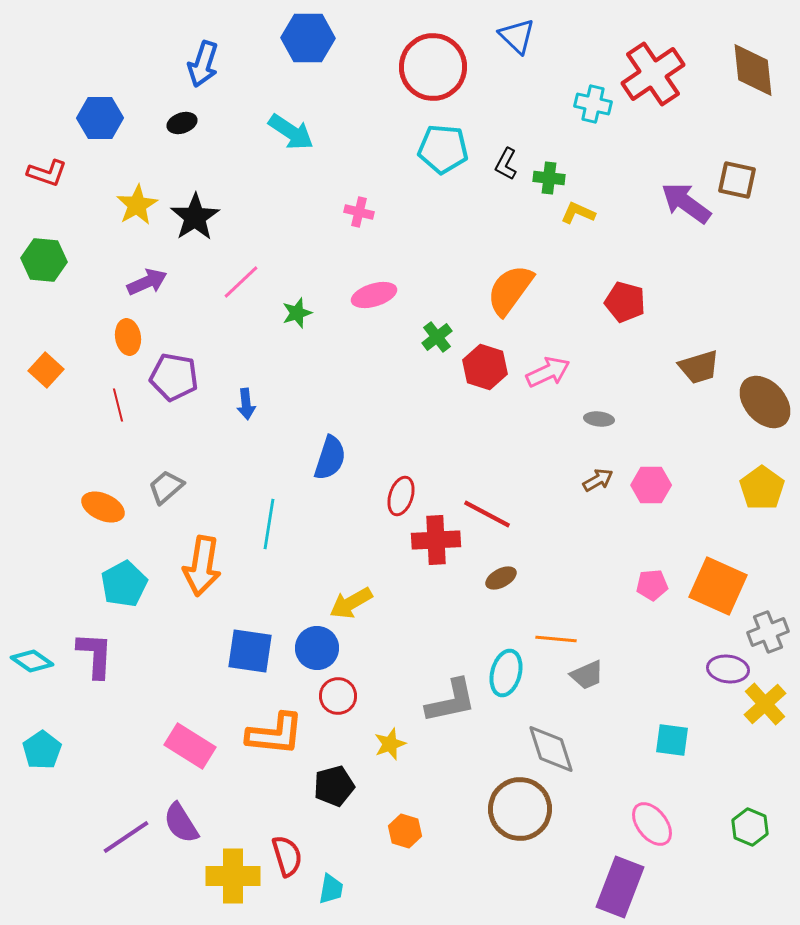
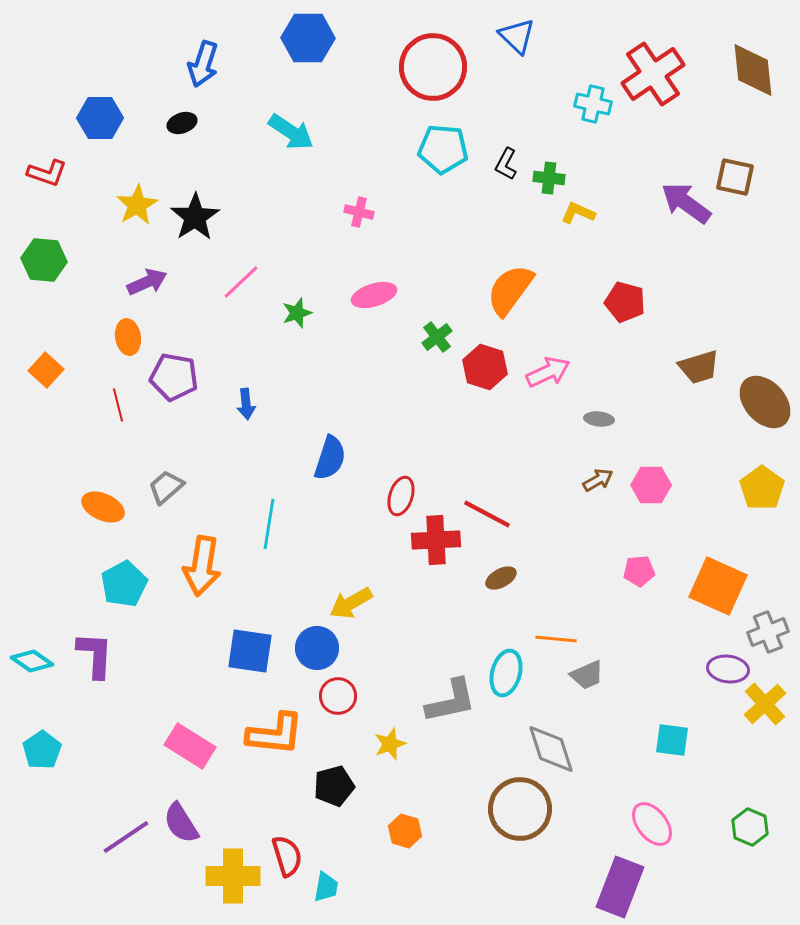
brown square at (737, 180): moved 2 px left, 3 px up
pink pentagon at (652, 585): moved 13 px left, 14 px up
cyan trapezoid at (331, 889): moved 5 px left, 2 px up
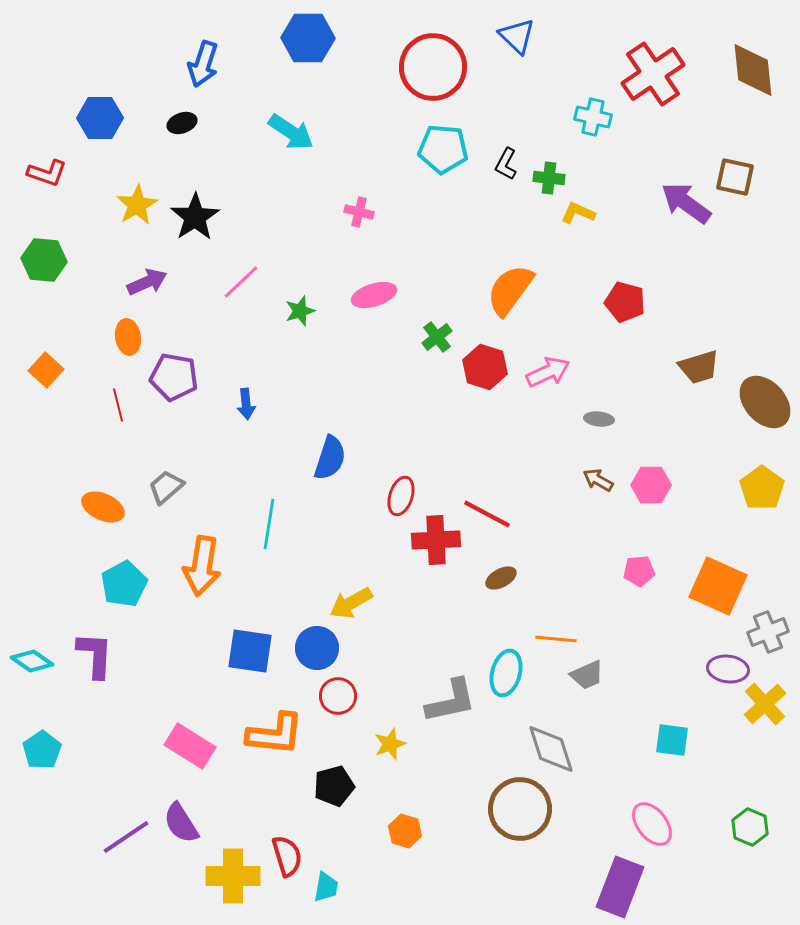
cyan cross at (593, 104): moved 13 px down
green star at (297, 313): moved 3 px right, 2 px up
brown arrow at (598, 480): rotated 120 degrees counterclockwise
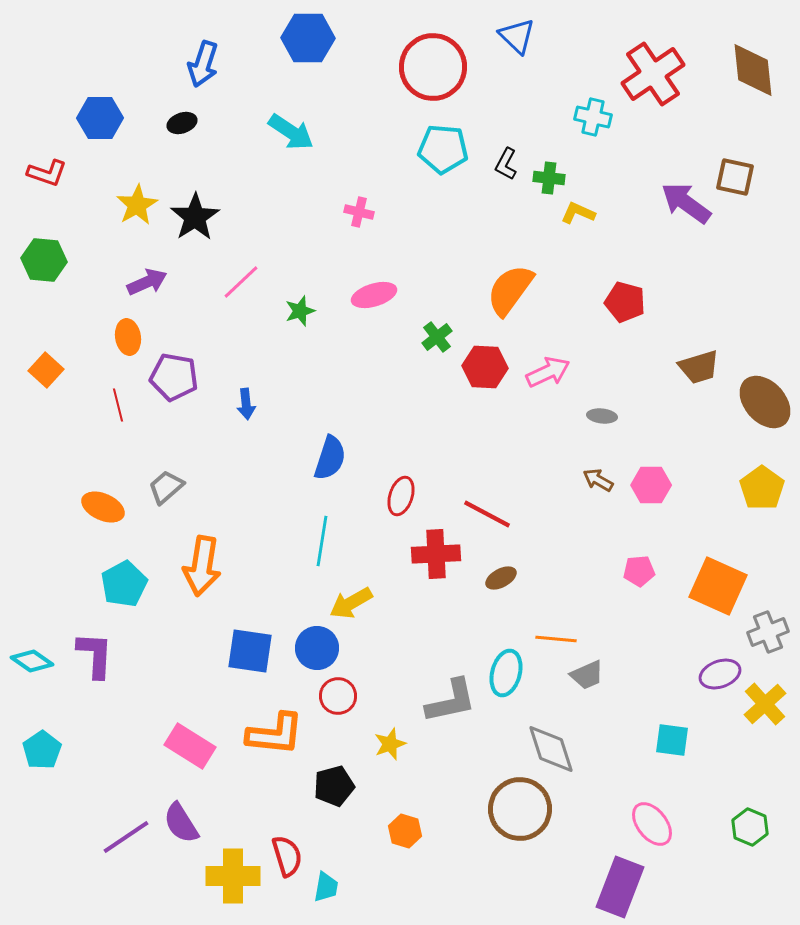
red hexagon at (485, 367): rotated 15 degrees counterclockwise
gray ellipse at (599, 419): moved 3 px right, 3 px up
cyan line at (269, 524): moved 53 px right, 17 px down
red cross at (436, 540): moved 14 px down
purple ellipse at (728, 669): moved 8 px left, 5 px down; rotated 27 degrees counterclockwise
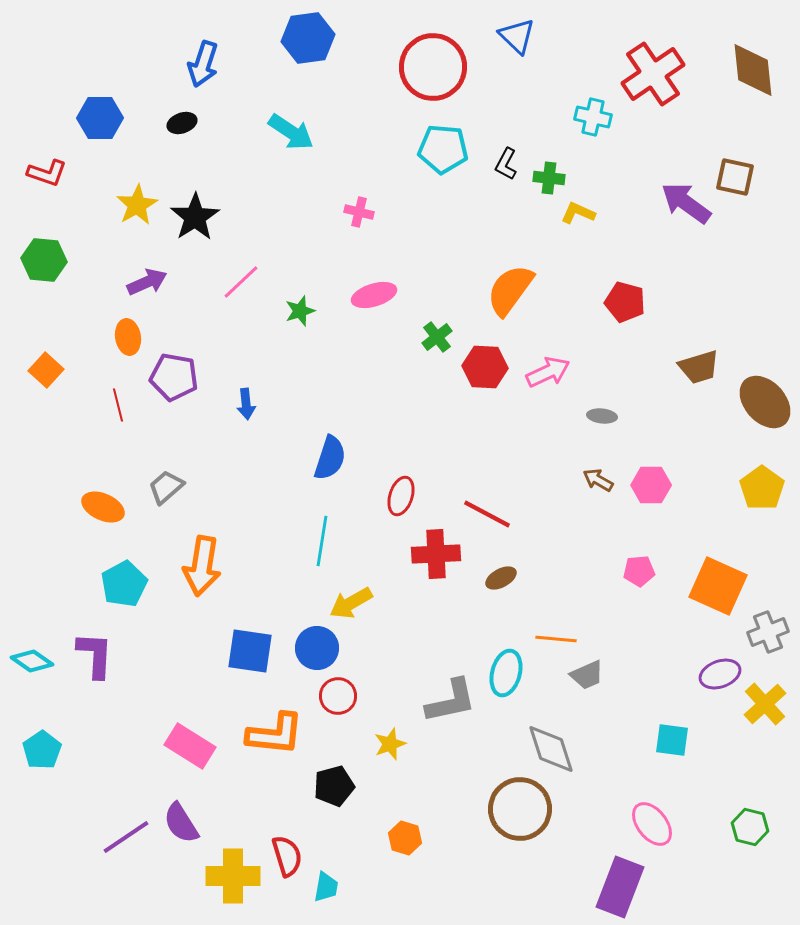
blue hexagon at (308, 38): rotated 9 degrees counterclockwise
green hexagon at (750, 827): rotated 9 degrees counterclockwise
orange hexagon at (405, 831): moved 7 px down
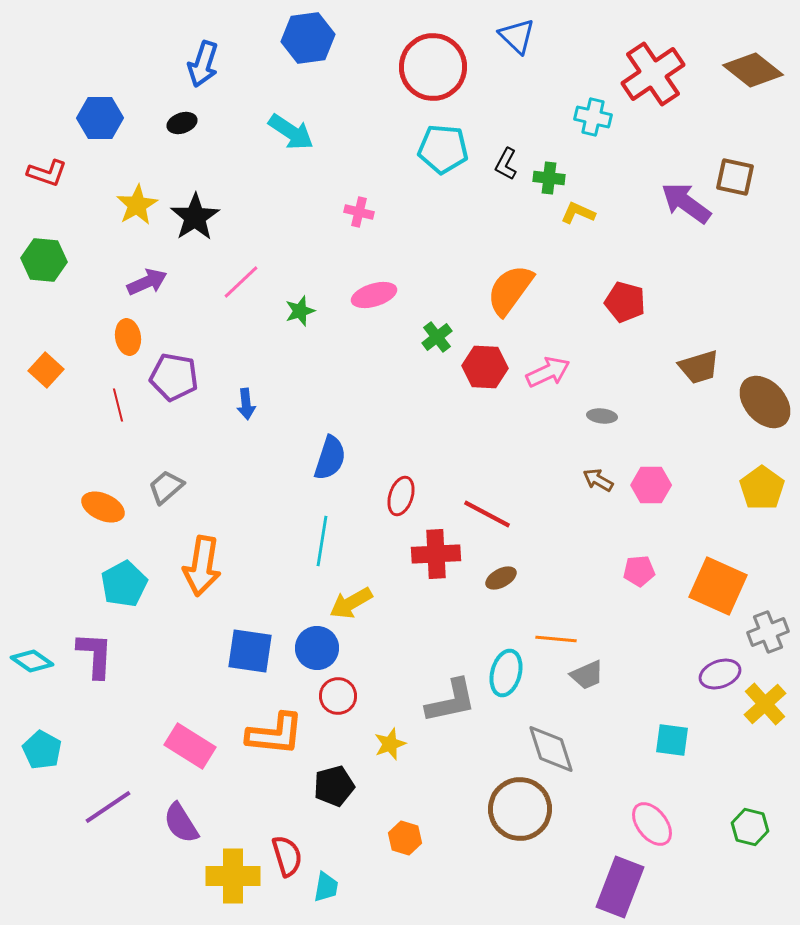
brown diamond at (753, 70): rotated 46 degrees counterclockwise
cyan pentagon at (42, 750): rotated 9 degrees counterclockwise
purple line at (126, 837): moved 18 px left, 30 px up
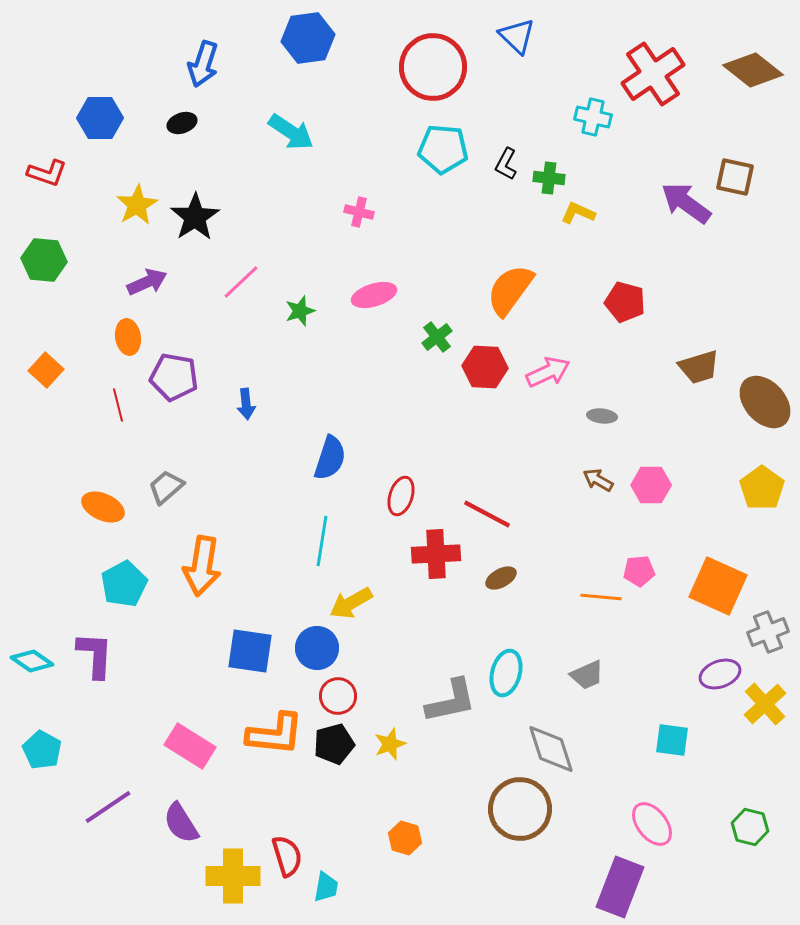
orange line at (556, 639): moved 45 px right, 42 px up
black pentagon at (334, 786): moved 42 px up
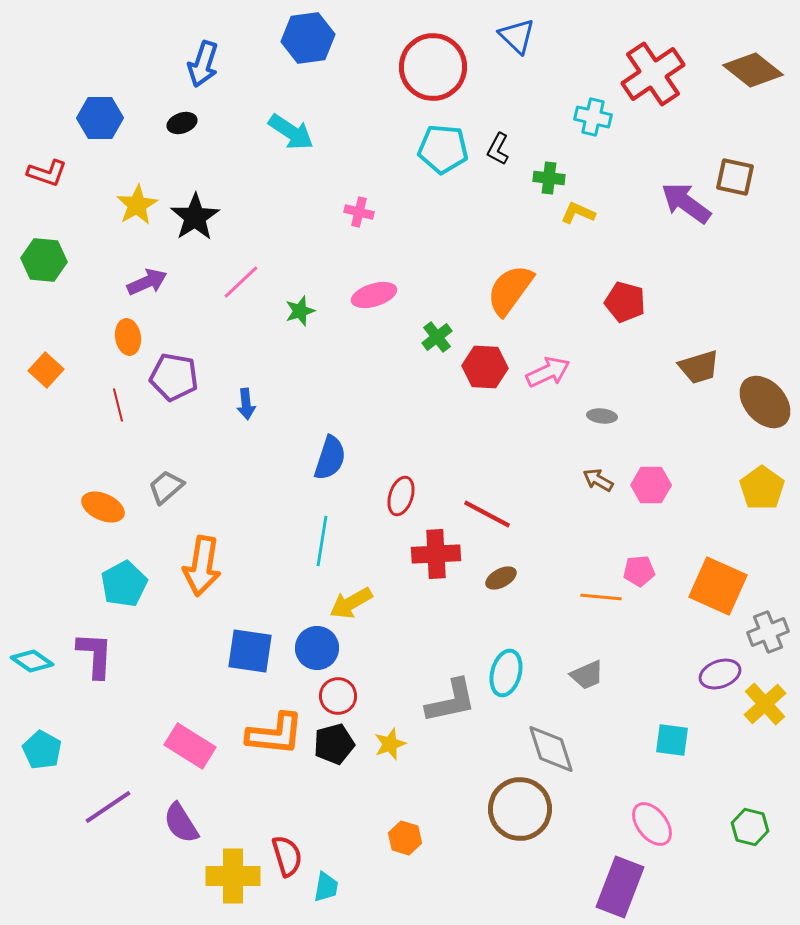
black L-shape at (506, 164): moved 8 px left, 15 px up
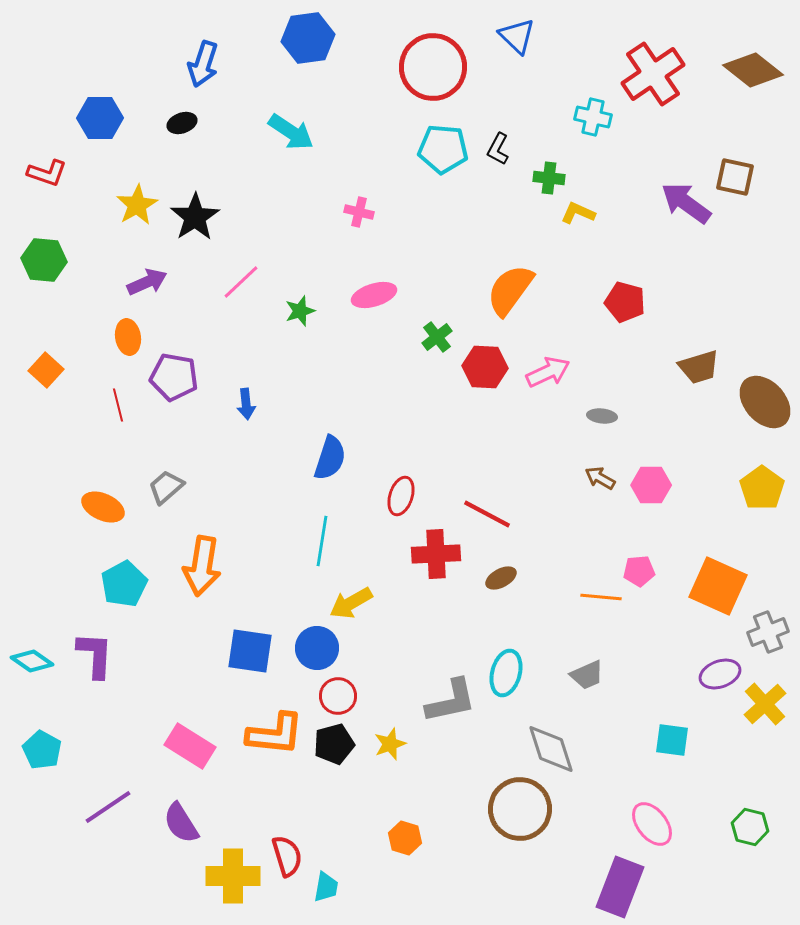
brown arrow at (598, 480): moved 2 px right, 2 px up
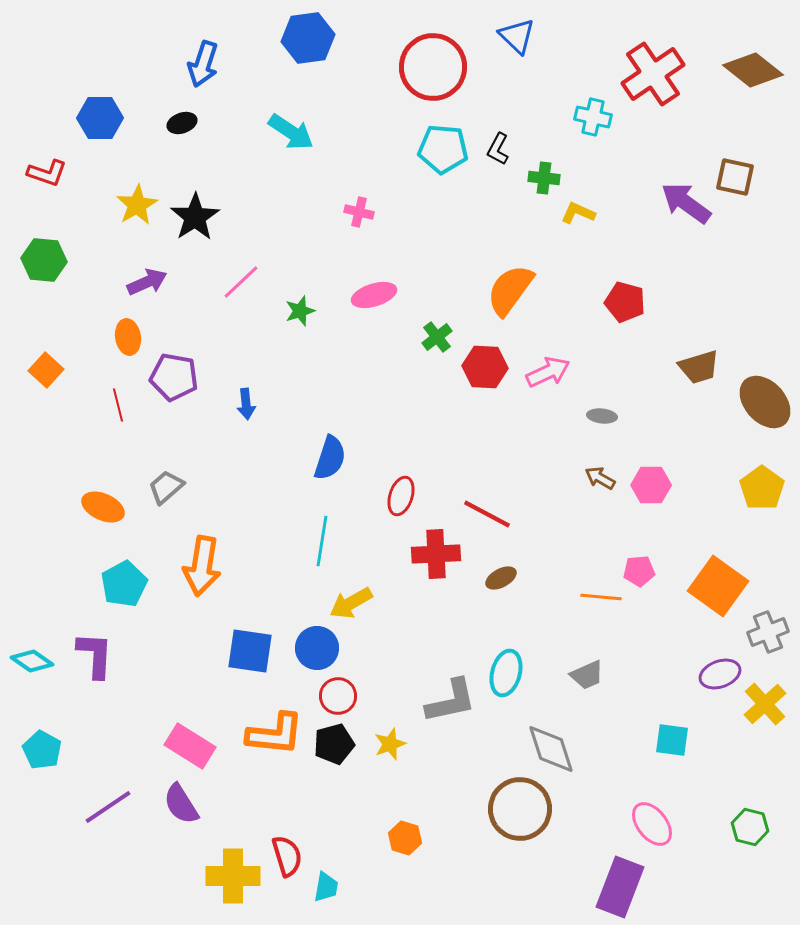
green cross at (549, 178): moved 5 px left
orange square at (718, 586): rotated 12 degrees clockwise
purple semicircle at (181, 823): moved 19 px up
